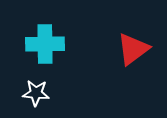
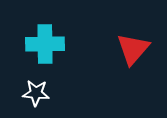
red triangle: rotated 12 degrees counterclockwise
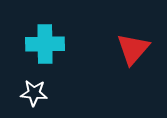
white star: moved 2 px left
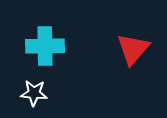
cyan cross: moved 2 px down
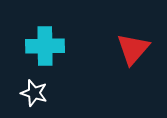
white star: rotated 12 degrees clockwise
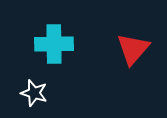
cyan cross: moved 9 px right, 2 px up
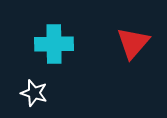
red triangle: moved 6 px up
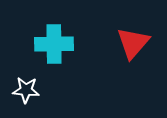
white star: moved 8 px left, 3 px up; rotated 12 degrees counterclockwise
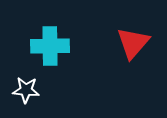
cyan cross: moved 4 px left, 2 px down
